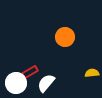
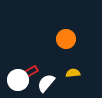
orange circle: moved 1 px right, 2 px down
yellow semicircle: moved 19 px left
white circle: moved 2 px right, 3 px up
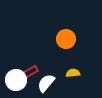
white circle: moved 2 px left
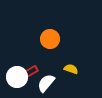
orange circle: moved 16 px left
yellow semicircle: moved 2 px left, 4 px up; rotated 24 degrees clockwise
white circle: moved 1 px right, 3 px up
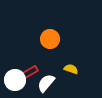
white circle: moved 2 px left, 3 px down
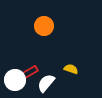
orange circle: moved 6 px left, 13 px up
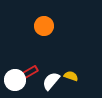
yellow semicircle: moved 7 px down
white semicircle: moved 5 px right, 2 px up
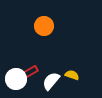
yellow semicircle: moved 1 px right, 1 px up
white circle: moved 1 px right, 1 px up
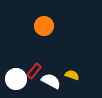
red rectangle: moved 4 px right, 1 px up; rotated 21 degrees counterclockwise
white semicircle: rotated 78 degrees clockwise
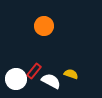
yellow semicircle: moved 1 px left, 1 px up
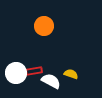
red rectangle: rotated 42 degrees clockwise
white circle: moved 6 px up
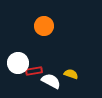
white circle: moved 2 px right, 10 px up
